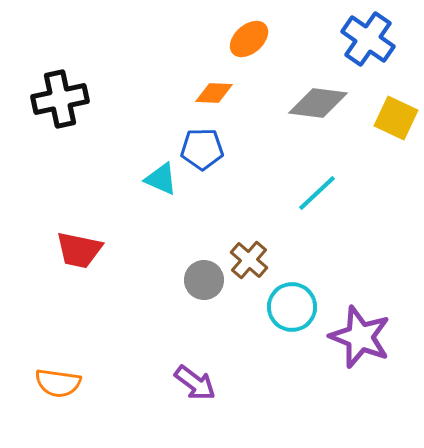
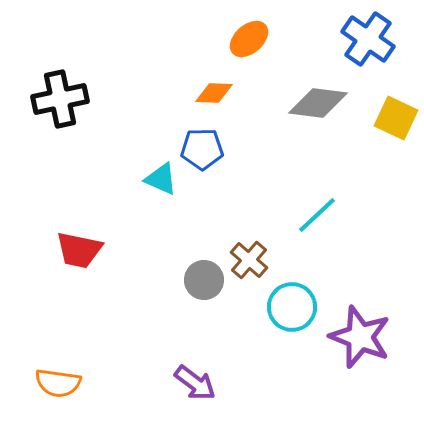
cyan line: moved 22 px down
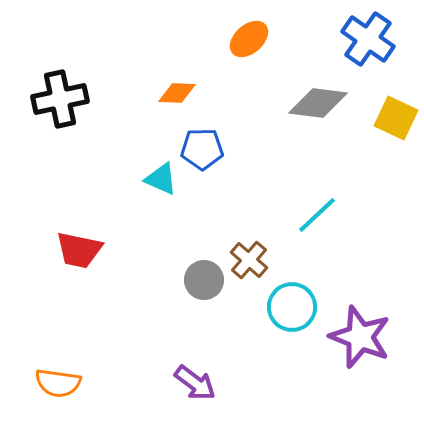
orange diamond: moved 37 px left
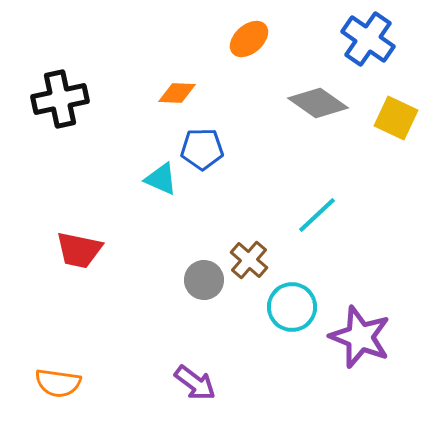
gray diamond: rotated 28 degrees clockwise
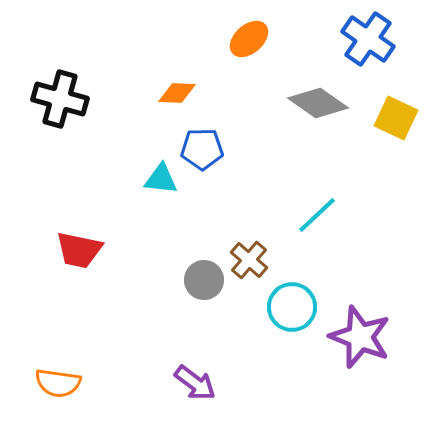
black cross: rotated 28 degrees clockwise
cyan triangle: rotated 18 degrees counterclockwise
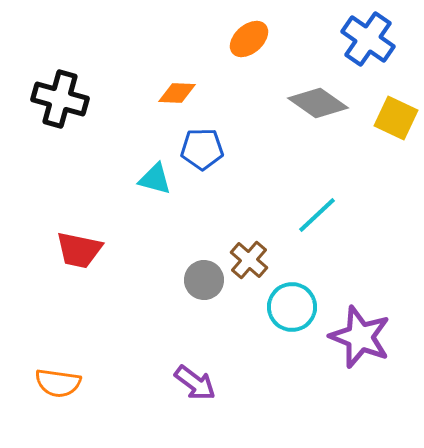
cyan triangle: moved 6 px left; rotated 9 degrees clockwise
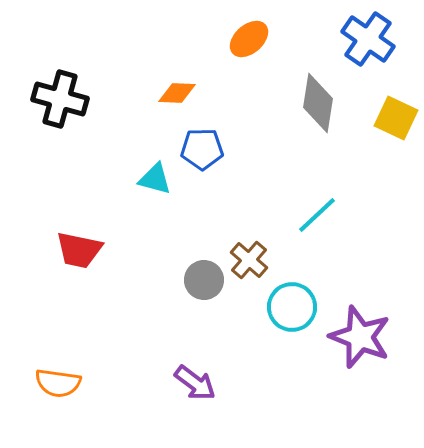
gray diamond: rotated 64 degrees clockwise
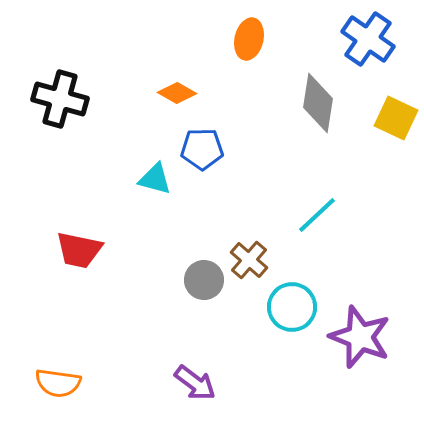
orange ellipse: rotated 36 degrees counterclockwise
orange diamond: rotated 27 degrees clockwise
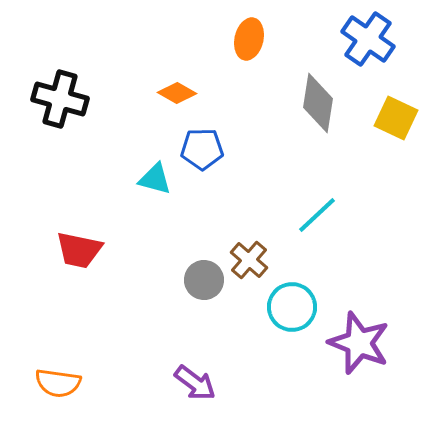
purple star: moved 1 px left, 6 px down
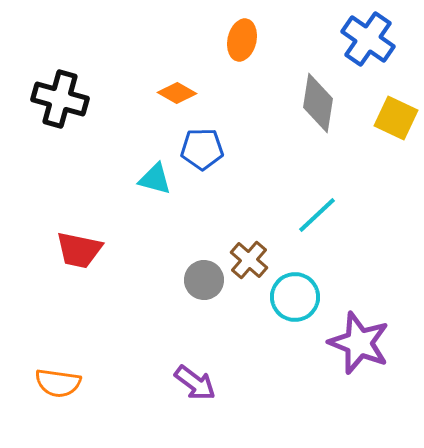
orange ellipse: moved 7 px left, 1 px down
cyan circle: moved 3 px right, 10 px up
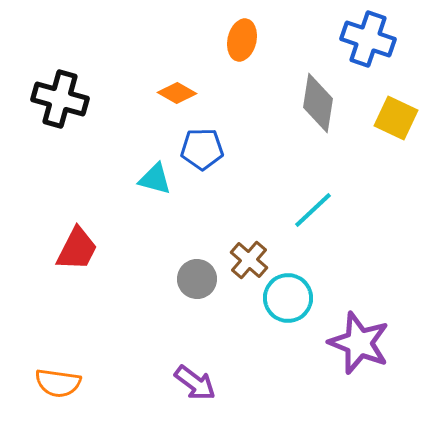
blue cross: rotated 16 degrees counterclockwise
cyan line: moved 4 px left, 5 px up
red trapezoid: moved 2 px left, 1 px up; rotated 75 degrees counterclockwise
gray circle: moved 7 px left, 1 px up
cyan circle: moved 7 px left, 1 px down
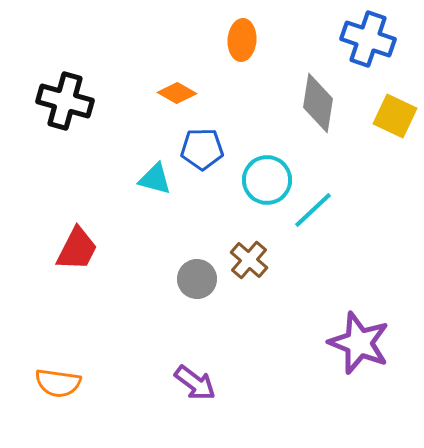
orange ellipse: rotated 9 degrees counterclockwise
black cross: moved 5 px right, 2 px down
yellow square: moved 1 px left, 2 px up
cyan circle: moved 21 px left, 118 px up
